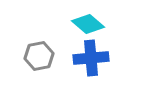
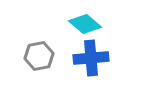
cyan diamond: moved 3 px left
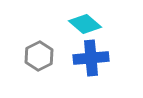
gray hexagon: rotated 16 degrees counterclockwise
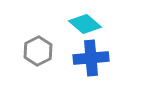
gray hexagon: moved 1 px left, 5 px up
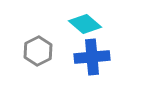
blue cross: moved 1 px right, 1 px up
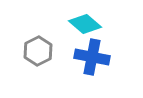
blue cross: rotated 16 degrees clockwise
